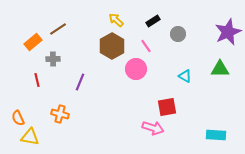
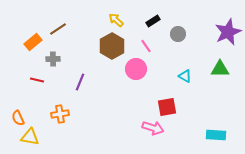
red line: rotated 64 degrees counterclockwise
orange cross: rotated 24 degrees counterclockwise
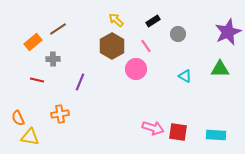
red square: moved 11 px right, 25 px down; rotated 18 degrees clockwise
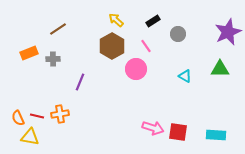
orange rectangle: moved 4 px left, 11 px down; rotated 18 degrees clockwise
red line: moved 36 px down
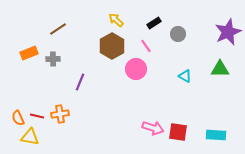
black rectangle: moved 1 px right, 2 px down
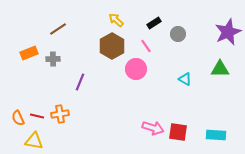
cyan triangle: moved 3 px down
yellow triangle: moved 4 px right, 4 px down
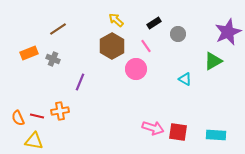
gray cross: rotated 24 degrees clockwise
green triangle: moved 7 px left, 8 px up; rotated 30 degrees counterclockwise
orange cross: moved 3 px up
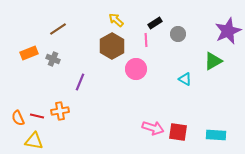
black rectangle: moved 1 px right
purple star: moved 1 px up
pink line: moved 6 px up; rotated 32 degrees clockwise
